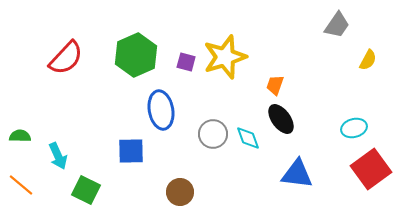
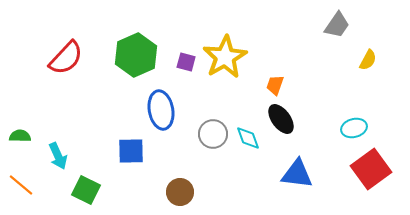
yellow star: rotated 12 degrees counterclockwise
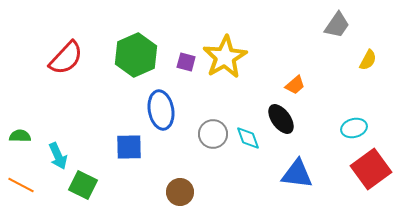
orange trapezoid: moved 20 px right; rotated 150 degrees counterclockwise
blue square: moved 2 px left, 4 px up
orange line: rotated 12 degrees counterclockwise
green square: moved 3 px left, 5 px up
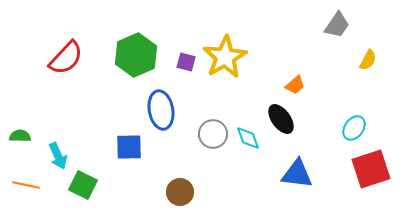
cyan ellipse: rotated 40 degrees counterclockwise
red square: rotated 18 degrees clockwise
orange line: moved 5 px right; rotated 16 degrees counterclockwise
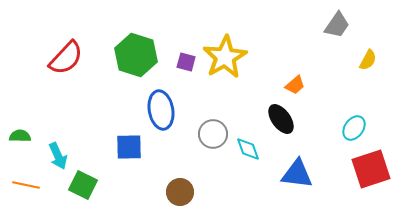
green hexagon: rotated 18 degrees counterclockwise
cyan diamond: moved 11 px down
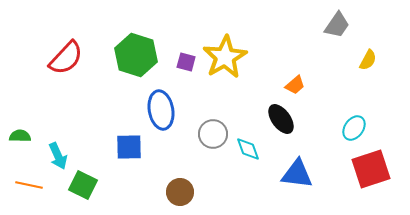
orange line: moved 3 px right
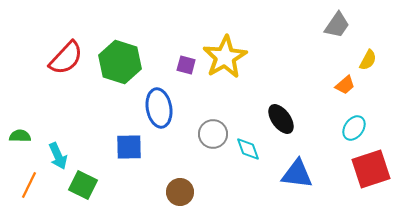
green hexagon: moved 16 px left, 7 px down
purple square: moved 3 px down
orange trapezoid: moved 50 px right
blue ellipse: moved 2 px left, 2 px up
orange line: rotated 76 degrees counterclockwise
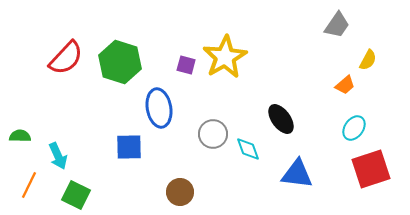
green square: moved 7 px left, 10 px down
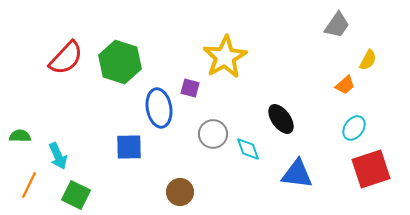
purple square: moved 4 px right, 23 px down
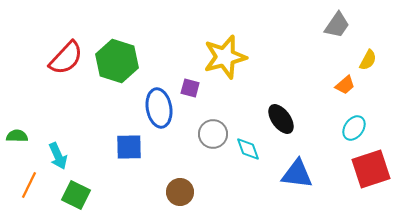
yellow star: rotated 15 degrees clockwise
green hexagon: moved 3 px left, 1 px up
green semicircle: moved 3 px left
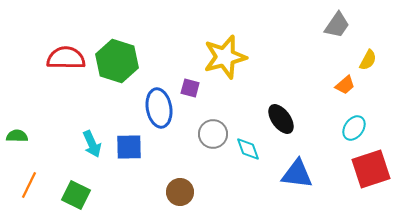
red semicircle: rotated 132 degrees counterclockwise
cyan arrow: moved 34 px right, 12 px up
